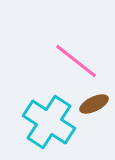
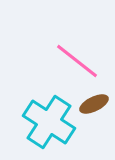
pink line: moved 1 px right
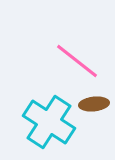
brown ellipse: rotated 20 degrees clockwise
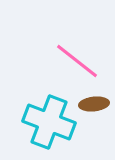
cyan cross: rotated 12 degrees counterclockwise
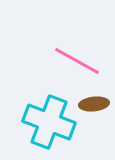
pink line: rotated 9 degrees counterclockwise
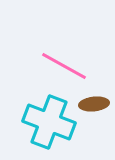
pink line: moved 13 px left, 5 px down
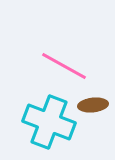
brown ellipse: moved 1 px left, 1 px down
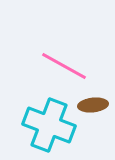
cyan cross: moved 3 px down
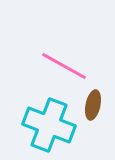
brown ellipse: rotated 72 degrees counterclockwise
